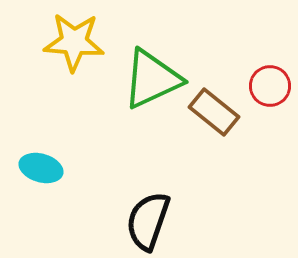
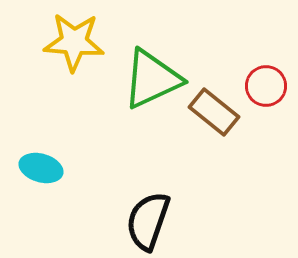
red circle: moved 4 px left
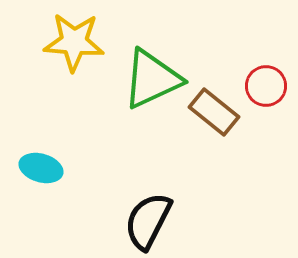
black semicircle: rotated 8 degrees clockwise
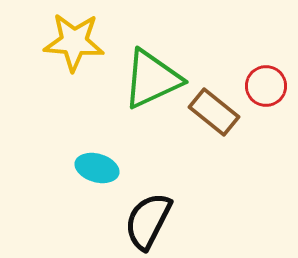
cyan ellipse: moved 56 px right
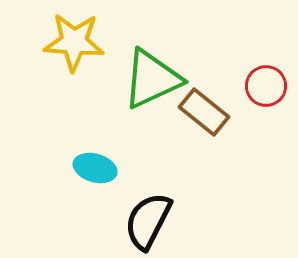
brown rectangle: moved 10 px left
cyan ellipse: moved 2 px left
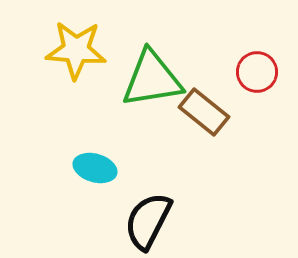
yellow star: moved 2 px right, 8 px down
green triangle: rotated 16 degrees clockwise
red circle: moved 9 px left, 14 px up
